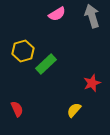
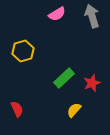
green rectangle: moved 18 px right, 14 px down
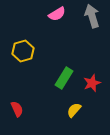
green rectangle: rotated 15 degrees counterclockwise
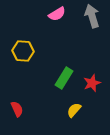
yellow hexagon: rotated 20 degrees clockwise
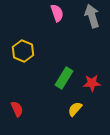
pink semicircle: moved 1 px up; rotated 78 degrees counterclockwise
yellow hexagon: rotated 20 degrees clockwise
red star: rotated 18 degrees clockwise
yellow semicircle: moved 1 px right, 1 px up
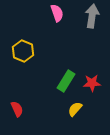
gray arrow: rotated 25 degrees clockwise
green rectangle: moved 2 px right, 3 px down
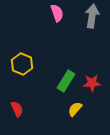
yellow hexagon: moved 1 px left, 13 px down
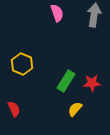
gray arrow: moved 2 px right, 1 px up
red semicircle: moved 3 px left
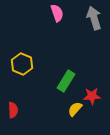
gray arrow: moved 3 px down; rotated 25 degrees counterclockwise
red star: moved 13 px down
red semicircle: moved 1 px left, 1 px down; rotated 21 degrees clockwise
